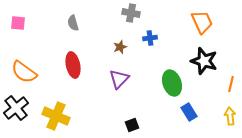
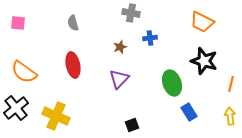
orange trapezoid: rotated 140 degrees clockwise
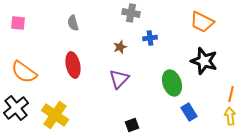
orange line: moved 10 px down
yellow cross: moved 1 px left, 1 px up; rotated 12 degrees clockwise
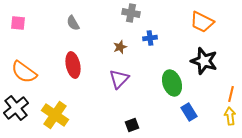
gray semicircle: rotated 14 degrees counterclockwise
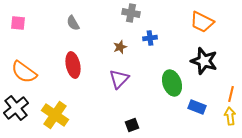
blue rectangle: moved 8 px right, 5 px up; rotated 36 degrees counterclockwise
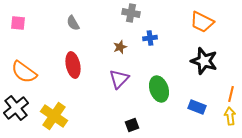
green ellipse: moved 13 px left, 6 px down
yellow cross: moved 1 px left, 1 px down
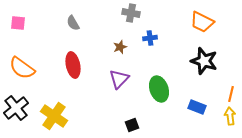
orange semicircle: moved 2 px left, 4 px up
